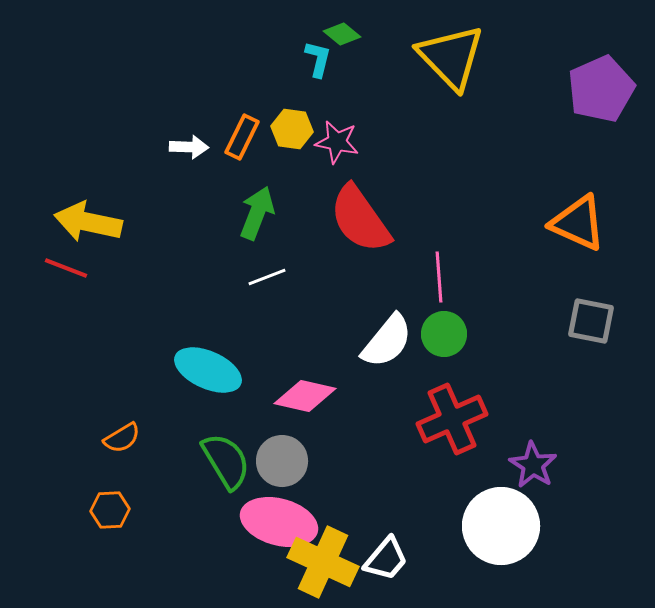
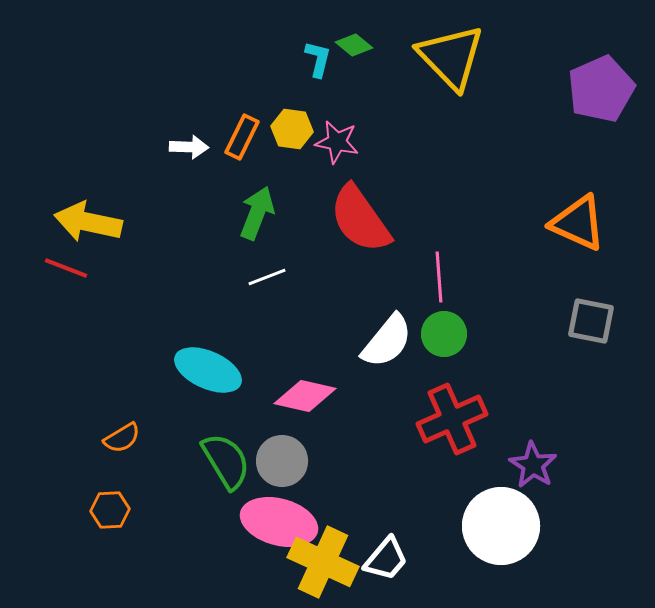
green diamond: moved 12 px right, 11 px down
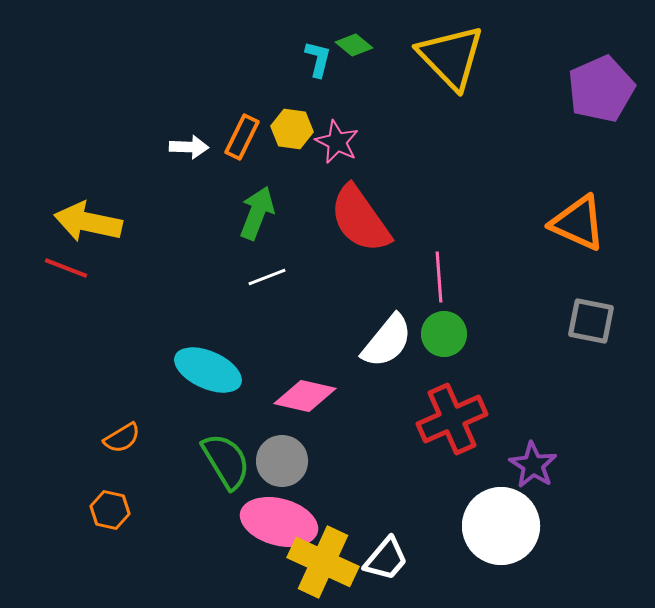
pink star: rotated 15 degrees clockwise
orange hexagon: rotated 15 degrees clockwise
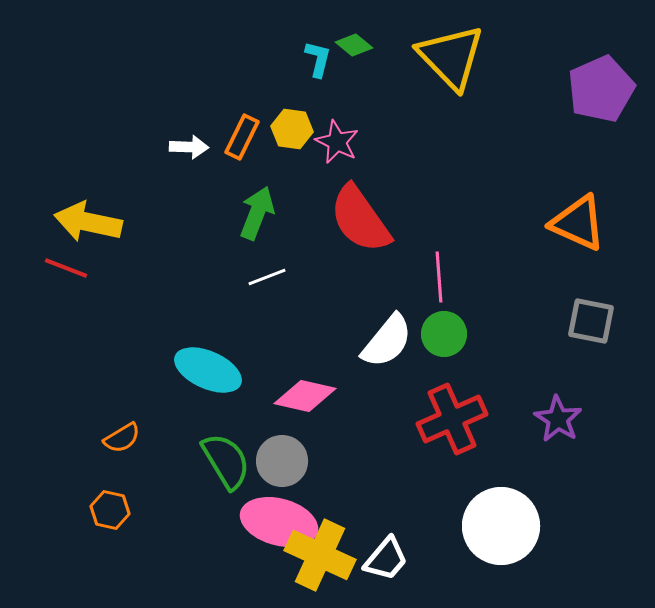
purple star: moved 25 px right, 46 px up
yellow cross: moved 3 px left, 7 px up
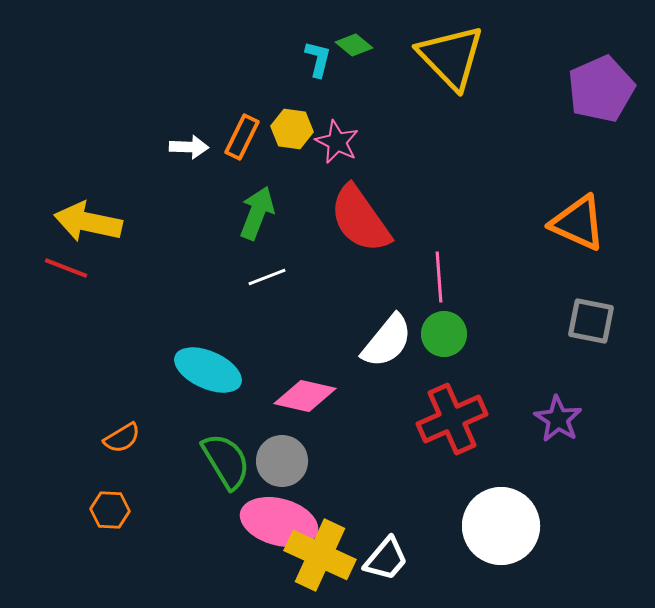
orange hexagon: rotated 9 degrees counterclockwise
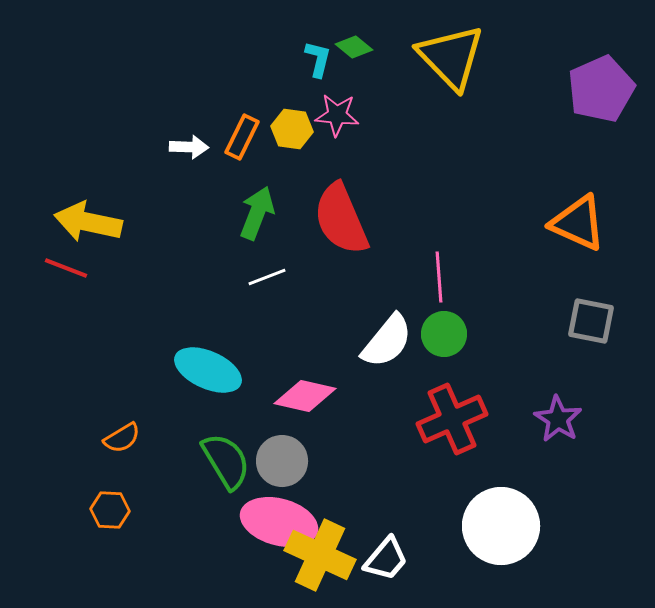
green diamond: moved 2 px down
pink star: moved 27 px up; rotated 21 degrees counterclockwise
red semicircle: moved 19 px left; rotated 12 degrees clockwise
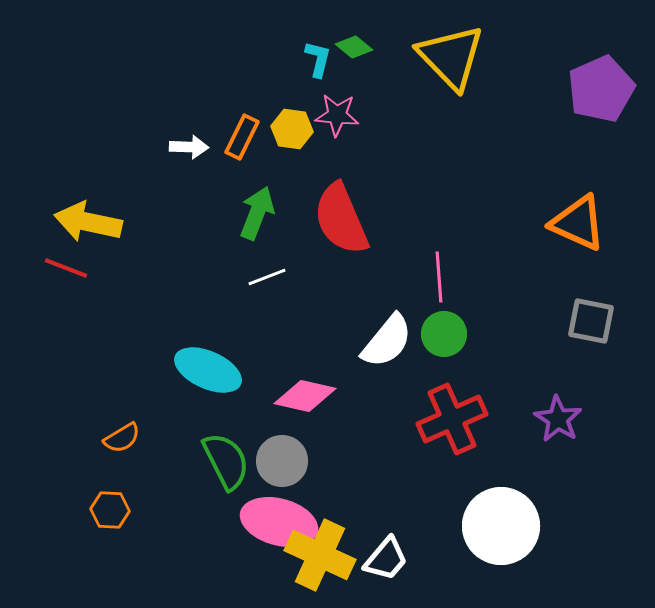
green semicircle: rotated 4 degrees clockwise
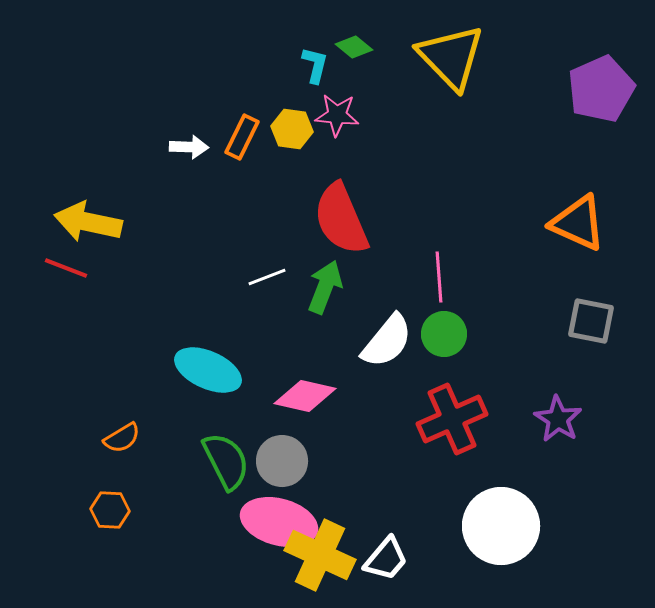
cyan L-shape: moved 3 px left, 6 px down
green arrow: moved 68 px right, 74 px down
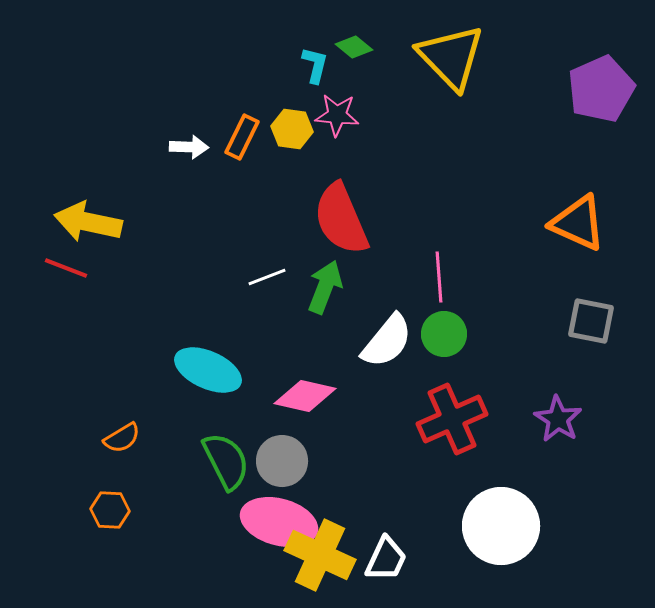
white trapezoid: rotated 15 degrees counterclockwise
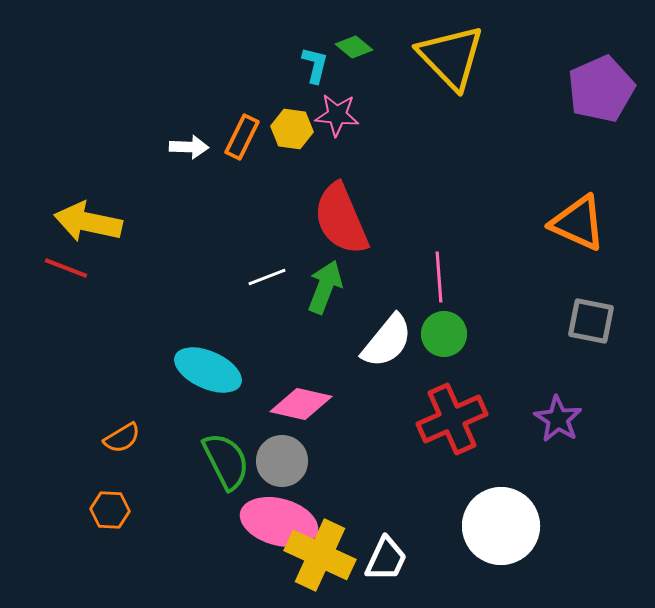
pink diamond: moved 4 px left, 8 px down
